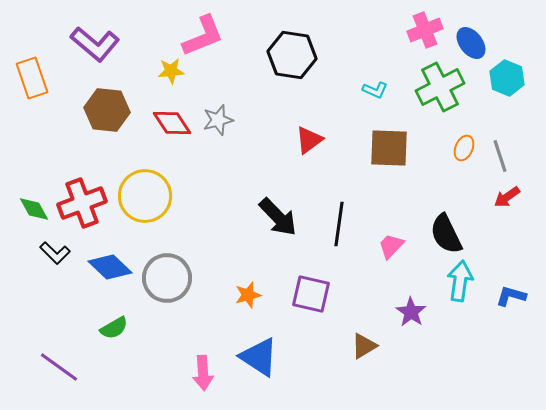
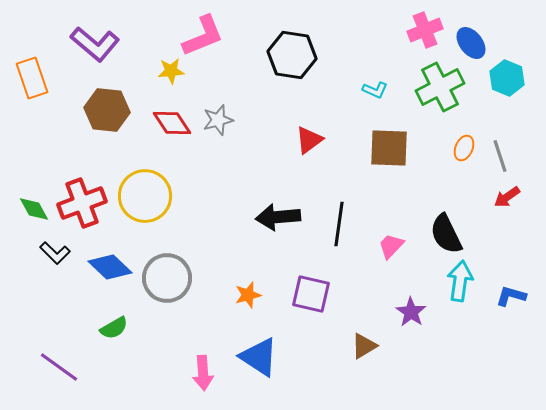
black arrow: rotated 129 degrees clockwise
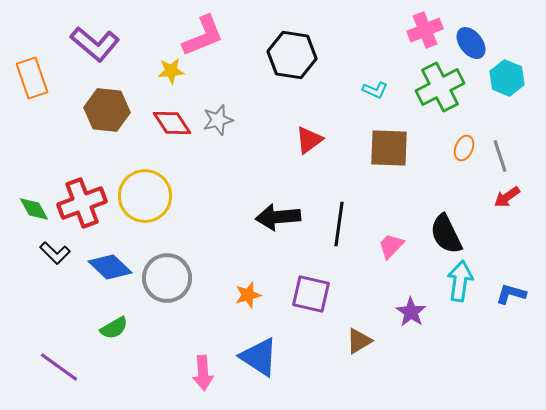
blue L-shape: moved 2 px up
brown triangle: moved 5 px left, 5 px up
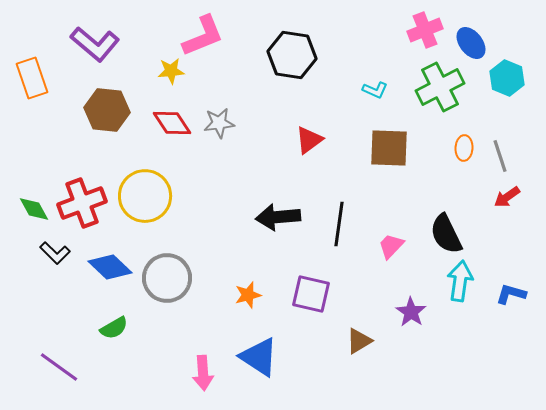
gray star: moved 1 px right, 3 px down; rotated 8 degrees clockwise
orange ellipse: rotated 20 degrees counterclockwise
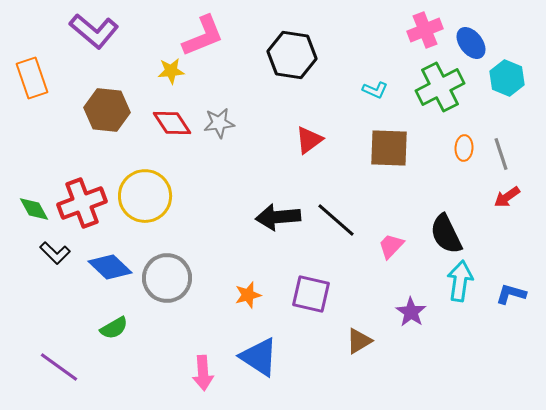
purple L-shape: moved 1 px left, 13 px up
gray line: moved 1 px right, 2 px up
black line: moved 3 px left, 4 px up; rotated 57 degrees counterclockwise
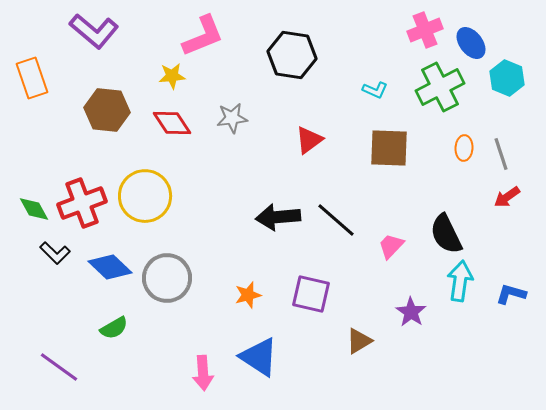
yellow star: moved 1 px right, 5 px down
gray star: moved 13 px right, 5 px up
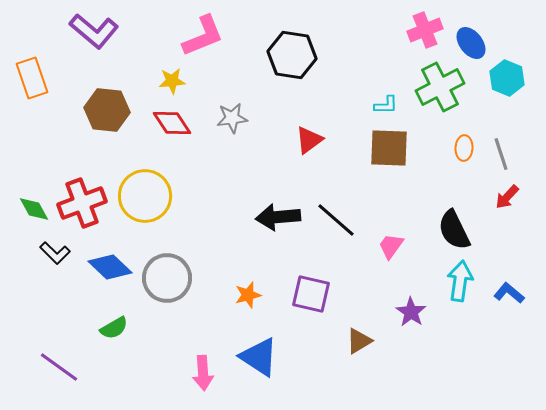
yellow star: moved 5 px down
cyan L-shape: moved 11 px right, 15 px down; rotated 25 degrees counterclockwise
red arrow: rotated 12 degrees counterclockwise
black semicircle: moved 8 px right, 4 px up
pink trapezoid: rotated 8 degrees counterclockwise
blue L-shape: moved 2 px left, 1 px up; rotated 24 degrees clockwise
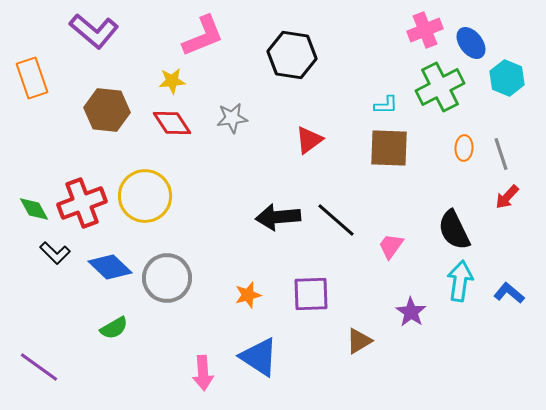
purple square: rotated 15 degrees counterclockwise
purple line: moved 20 px left
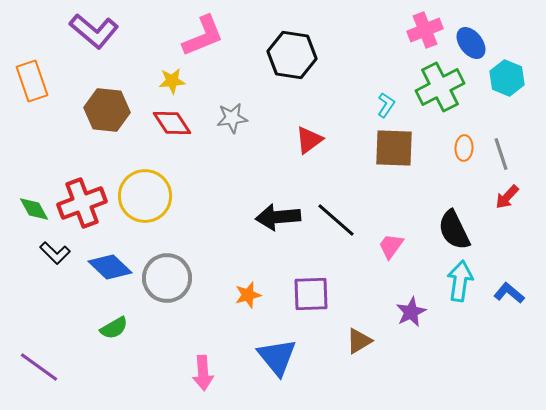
orange rectangle: moved 3 px down
cyan L-shape: rotated 55 degrees counterclockwise
brown square: moved 5 px right
purple star: rotated 12 degrees clockwise
blue triangle: moved 18 px right; rotated 18 degrees clockwise
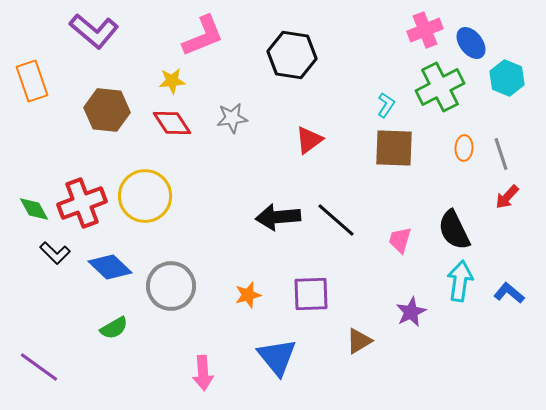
pink trapezoid: moved 9 px right, 6 px up; rotated 20 degrees counterclockwise
gray circle: moved 4 px right, 8 px down
